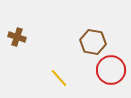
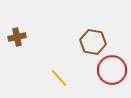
brown cross: rotated 30 degrees counterclockwise
red circle: moved 1 px right
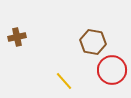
yellow line: moved 5 px right, 3 px down
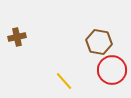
brown hexagon: moved 6 px right
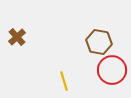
brown cross: rotated 30 degrees counterclockwise
yellow line: rotated 24 degrees clockwise
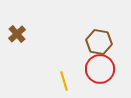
brown cross: moved 3 px up
red circle: moved 12 px left, 1 px up
